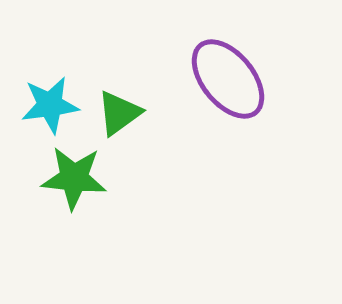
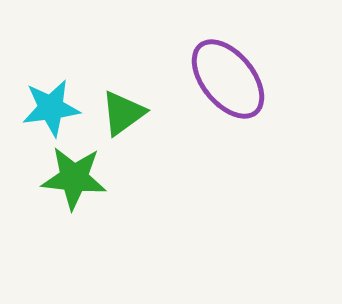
cyan star: moved 1 px right, 3 px down
green triangle: moved 4 px right
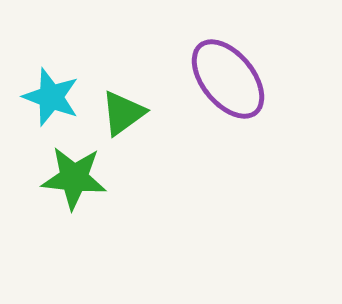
cyan star: moved 11 px up; rotated 28 degrees clockwise
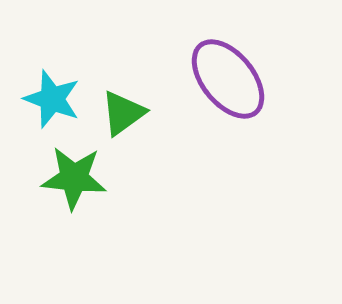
cyan star: moved 1 px right, 2 px down
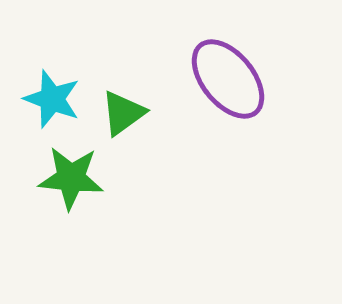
green star: moved 3 px left
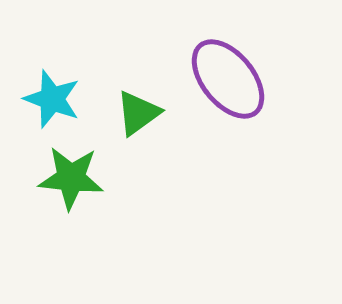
green triangle: moved 15 px right
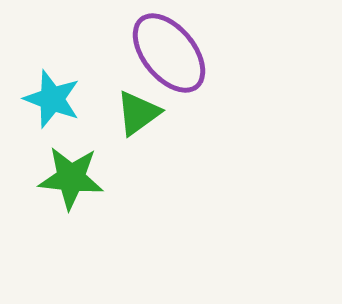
purple ellipse: moved 59 px left, 26 px up
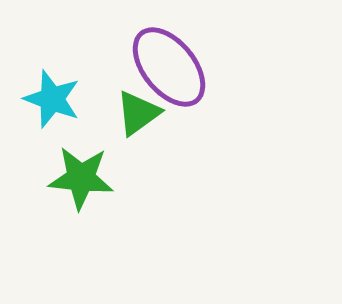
purple ellipse: moved 14 px down
green star: moved 10 px right
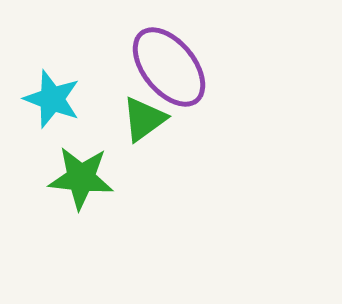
green triangle: moved 6 px right, 6 px down
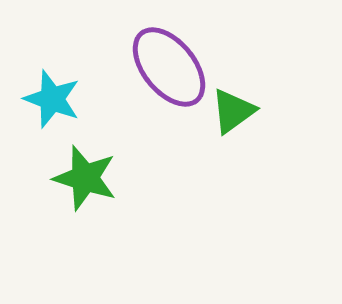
green triangle: moved 89 px right, 8 px up
green star: moved 4 px right; rotated 12 degrees clockwise
